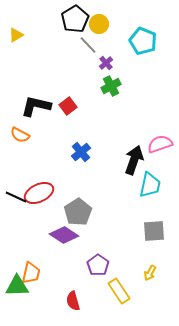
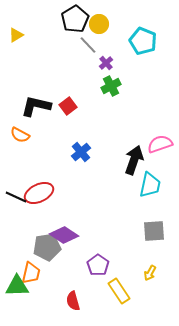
gray pentagon: moved 31 px left, 35 px down; rotated 24 degrees clockwise
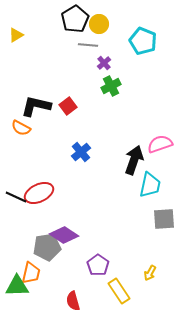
gray line: rotated 42 degrees counterclockwise
purple cross: moved 2 px left
orange semicircle: moved 1 px right, 7 px up
gray square: moved 10 px right, 12 px up
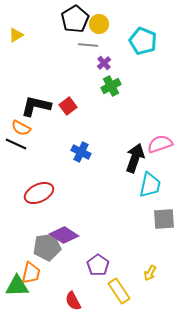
blue cross: rotated 24 degrees counterclockwise
black arrow: moved 1 px right, 2 px up
black line: moved 53 px up
red semicircle: rotated 12 degrees counterclockwise
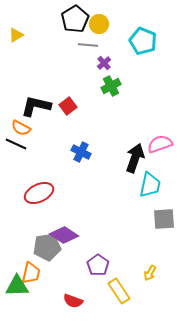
red semicircle: rotated 42 degrees counterclockwise
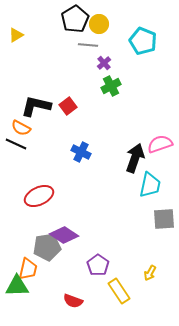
red ellipse: moved 3 px down
orange trapezoid: moved 3 px left, 4 px up
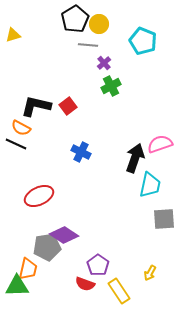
yellow triangle: moved 3 px left; rotated 14 degrees clockwise
red semicircle: moved 12 px right, 17 px up
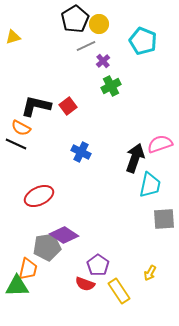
yellow triangle: moved 2 px down
gray line: moved 2 px left, 1 px down; rotated 30 degrees counterclockwise
purple cross: moved 1 px left, 2 px up
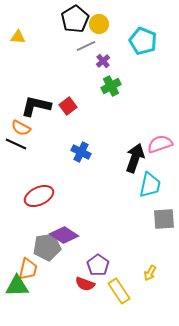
yellow triangle: moved 5 px right; rotated 21 degrees clockwise
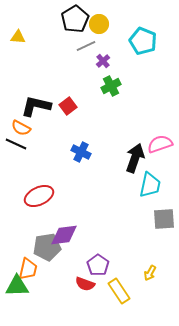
purple diamond: rotated 40 degrees counterclockwise
